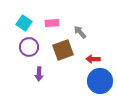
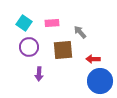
brown square: rotated 15 degrees clockwise
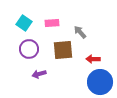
purple circle: moved 2 px down
purple arrow: rotated 72 degrees clockwise
blue circle: moved 1 px down
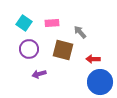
brown square: rotated 20 degrees clockwise
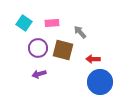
purple circle: moved 9 px right, 1 px up
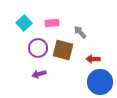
cyan square: rotated 14 degrees clockwise
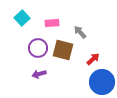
cyan square: moved 2 px left, 5 px up
red arrow: rotated 136 degrees clockwise
blue circle: moved 2 px right
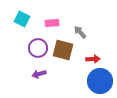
cyan square: moved 1 px down; rotated 21 degrees counterclockwise
red arrow: rotated 40 degrees clockwise
blue circle: moved 2 px left, 1 px up
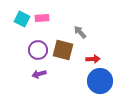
pink rectangle: moved 10 px left, 5 px up
purple circle: moved 2 px down
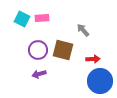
gray arrow: moved 3 px right, 2 px up
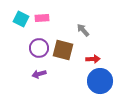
cyan square: moved 1 px left
purple circle: moved 1 px right, 2 px up
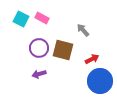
pink rectangle: rotated 32 degrees clockwise
red arrow: moved 1 px left; rotated 24 degrees counterclockwise
